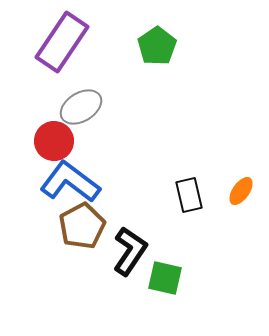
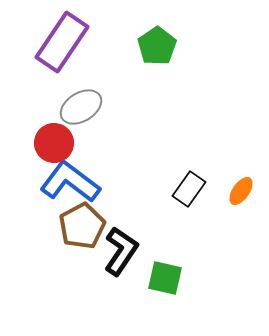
red circle: moved 2 px down
black rectangle: moved 6 px up; rotated 48 degrees clockwise
black L-shape: moved 9 px left
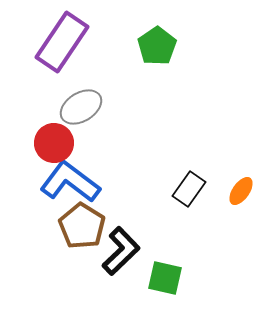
brown pentagon: rotated 12 degrees counterclockwise
black L-shape: rotated 12 degrees clockwise
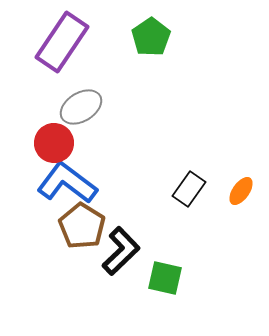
green pentagon: moved 6 px left, 9 px up
blue L-shape: moved 3 px left, 1 px down
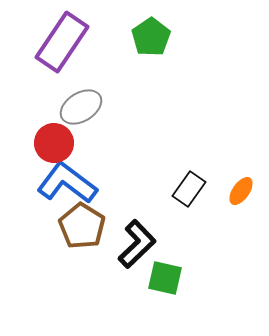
black L-shape: moved 16 px right, 7 px up
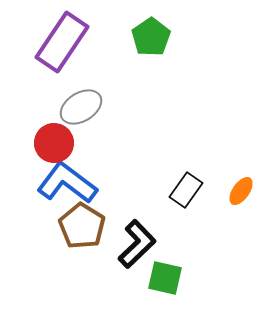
black rectangle: moved 3 px left, 1 px down
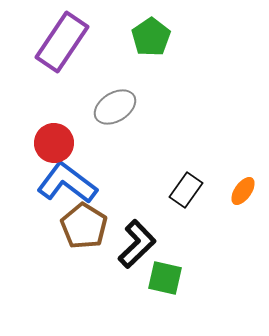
gray ellipse: moved 34 px right
orange ellipse: moved 2 px right
brown pentagon: moved 2 px right
